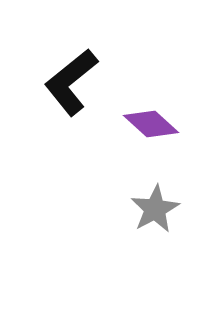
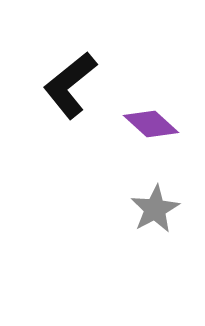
black L-shape: moved 1 px left, 3 px down
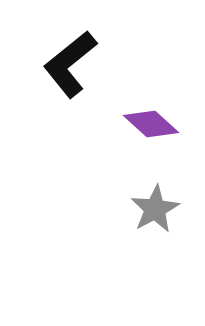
black L-shape: moved 21 px up
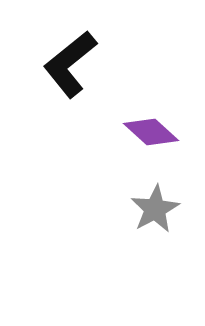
purple diamond: moved 8 px down
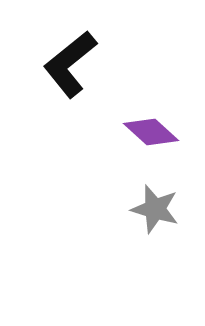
gray star: rotated 27 degrees counterclockwise
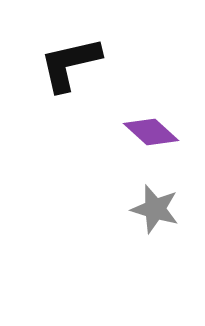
black L-shape: rotated 26 degrees clockwise
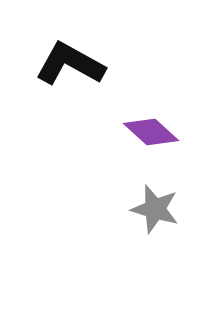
black L-shape: rotated 42 degrees clockwise
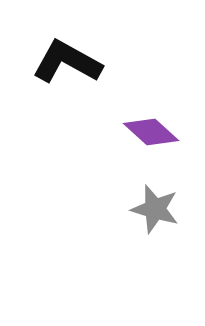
black L-shape: moved 3 px left, 2 px up
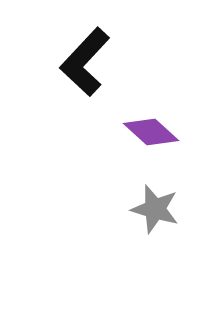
black L-shape: moved 18 px right; rotated 76 degrees counterclockwise
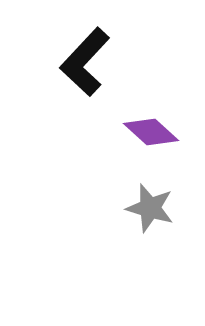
gray star: moved 5 px left, 1 px up
